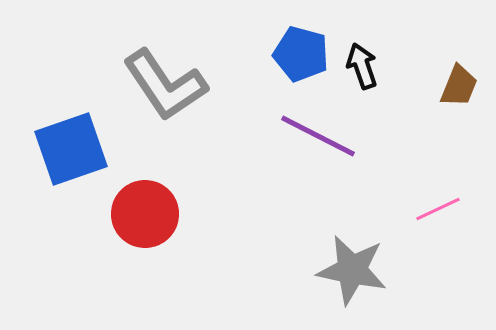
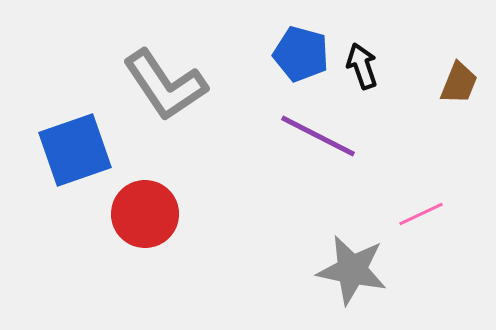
brown trapezoid: moved 3 px up
blue square: moved 4 px right, 1 px down
pink line: moved 17 px left, 5 px down
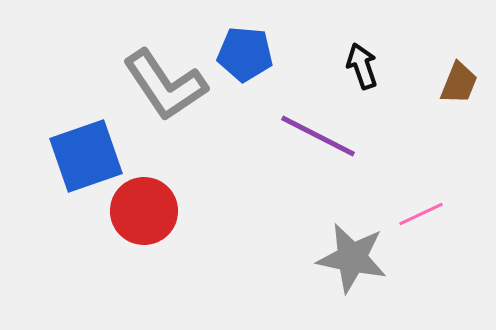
blue pentagon: moved 56 px left; rotated 10 degrees counterclockwise
blue square: moved 11 px right, 6 px down
red circle: moved 1 px left, 3 px up
gray star: moved 12 px up
